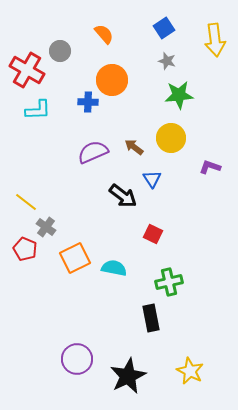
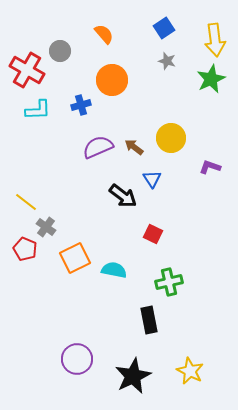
green star: moved 32 px right, 16 px up; rotated 20 degrees counterclockwise
blue cross: moved 7 px left, 3 px down; rotated 18 degrees counterclockwise
purple semicircle: moved 5 px right, 5 px up
cyan semicircle: moved 2 px down
black rectangle: moved 2 px left, 2 px down
black star: moved 5 px right
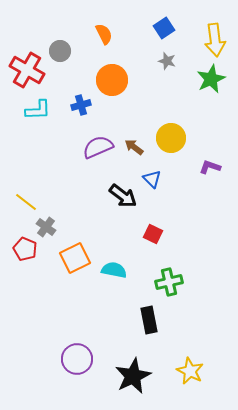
orange semicircle: rotated 15 degrees clockwise
blue triangle: rotated 12 degrees counterclockwise
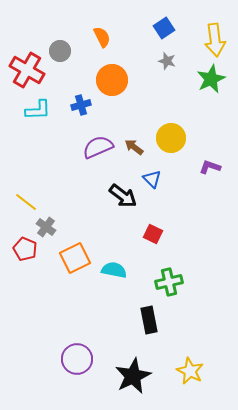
orange semicircle: moved 2 px left, 3 px down
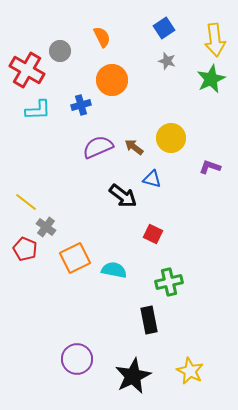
blue triangle: rotated 30 degrees counterclockwise
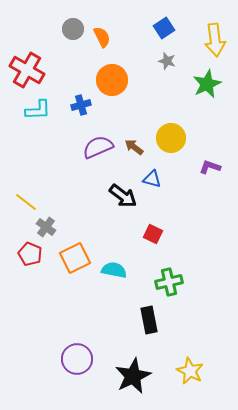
gray circle: moved 13 px right, 22 px up
green star: moved 4 px left, 5 px down
red pentagon: moved 5 px right, 5 px down
